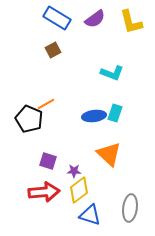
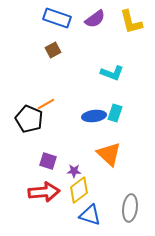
blue rectangle: rotated 12 degrees counterclockwise
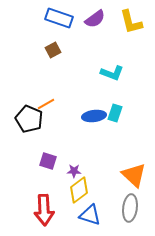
blue rectangle: moved 2 px right
orange triangle: moved 25 px right, 21 px down
red arrow: moved 18 px down; rotated 92 degrees clockwise
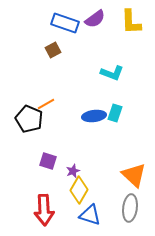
blue rectangle: moved 6 px right, 5 px down
yellow L-shape: rotated 12 degrees clockwise
purple star: moved 1 px left; rotated 24 degrees counterclockwise
yellow diamond: rotated 24 degrees counterclockwise
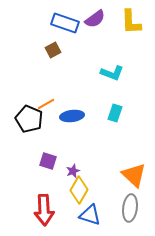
blue ellipse: moved 22 px left
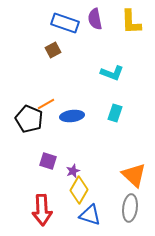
purple semicircle: rotated 115 degrees clockwise
red arrow: moved 2 px left
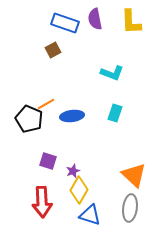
red arrow: moved 8 px up
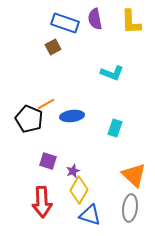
brown square: moved 3 px up
cyan rectangle: moved 15 px down
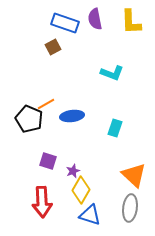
yellow diamond: moved 2 px right
